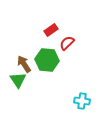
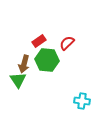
red rectangle: moved 12 px left, 11 px down
brown arrow: rotated 132 degrees counterclockwise
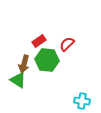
red semicircle: moved 1 px down
green triangle: rotated 24 degrees counterclockwise
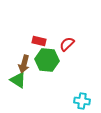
red rectangle: rotated 48 degrees clockwise
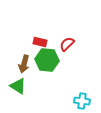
red rectangle: moved 1 px right, 1 px down
green triangle: moved 6 px down
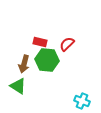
cyan cross: rotated 14 degrees clockwise
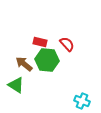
red semicircle: rotated 91 degrees clockwise
brown arrow: rotated 114 degrees clockwise
green triangle: moved 2 px left, 1 px up
